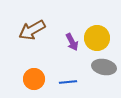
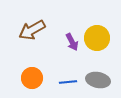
gray ellipse: moved 6 px left, 13 px down
orange circle: moved 2 px left, 1 px up
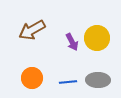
gray ellipse: rotated 10 degrees counterclockwise
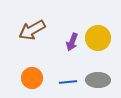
yellow circle: moved 1 px right
purple arrow: rotated 48 degrees clockwise
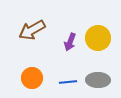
purple arrow: moved 2 px left
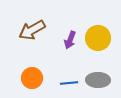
purple arrow: moved 2 px up
blue line: moved 1 px right, 1 px down
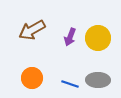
purple arrow: moved 3 px up
blue line: moved 1 px right, 1 px down; rotated 24 degrees clockwise
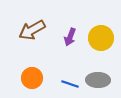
yellow circle: moved 3 px right
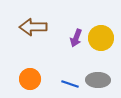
brown arrow: moved 1 px right, 3 px up; rotated 28 degrees clockwise
purple arrow: moved 6 px right, 1 px down
orange circle: moved 2 px left, 1 px down
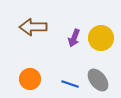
purple arrow: moved 2 px left
gray ellipse: rotated 50 degrees clockwise
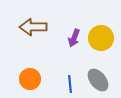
blue line: rotated 66 degrees clockwise
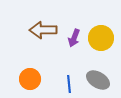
brown arrow: moved 10 px right, 3 px down
gray ellipse: rotated 20 degrees counterclockwise
blue line: moved 1 px left
